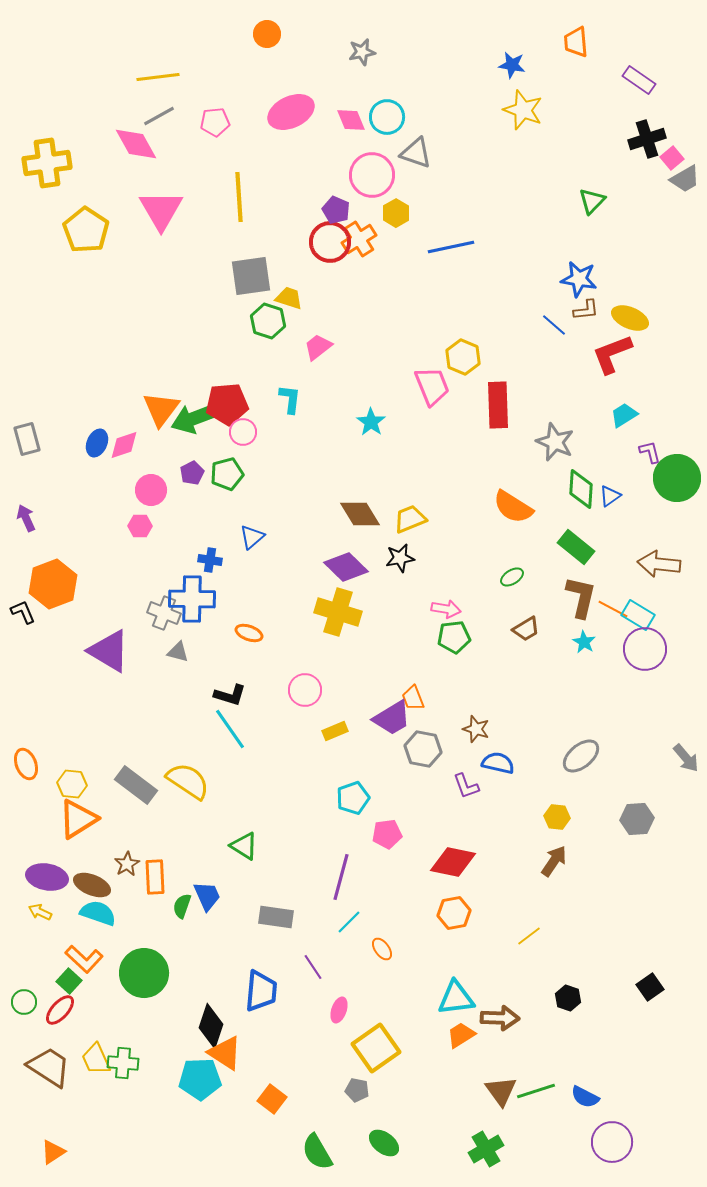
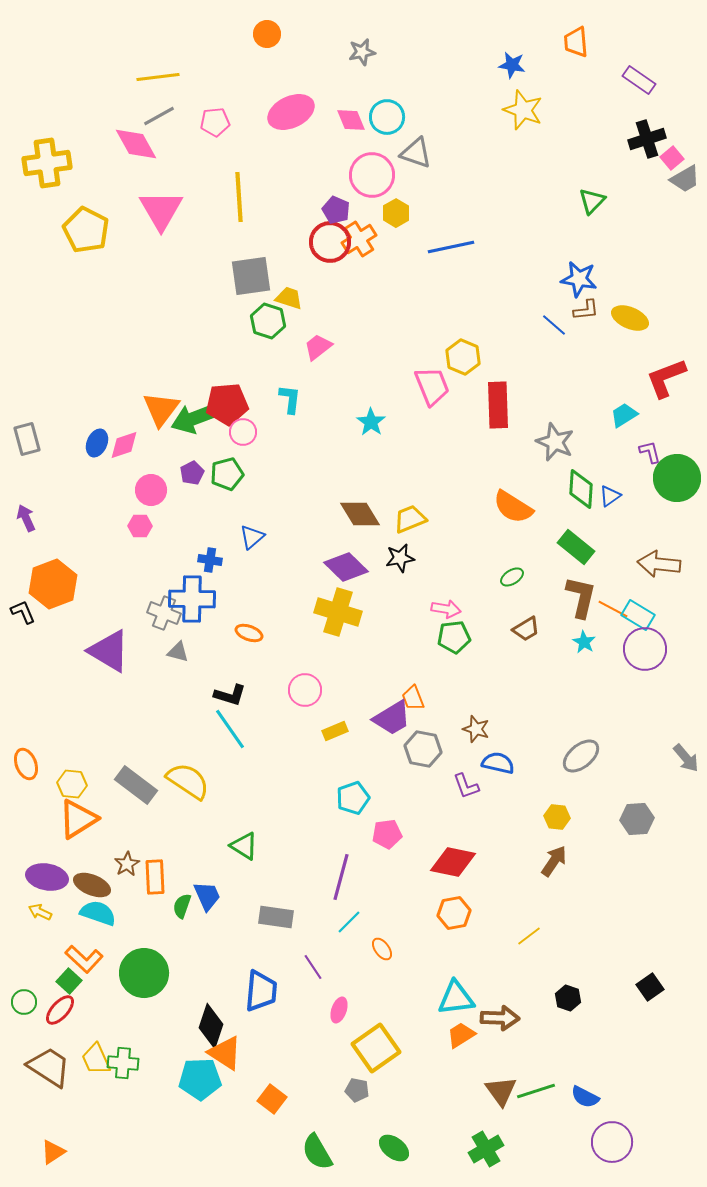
yellow pentagon at (86, 230): rotated 6 degrees counterclockwise
red L-shape at (612, 354): moved 54 px right, 24 px down
green ellipse at (384, 1143): moved 10 px right, 5 px down
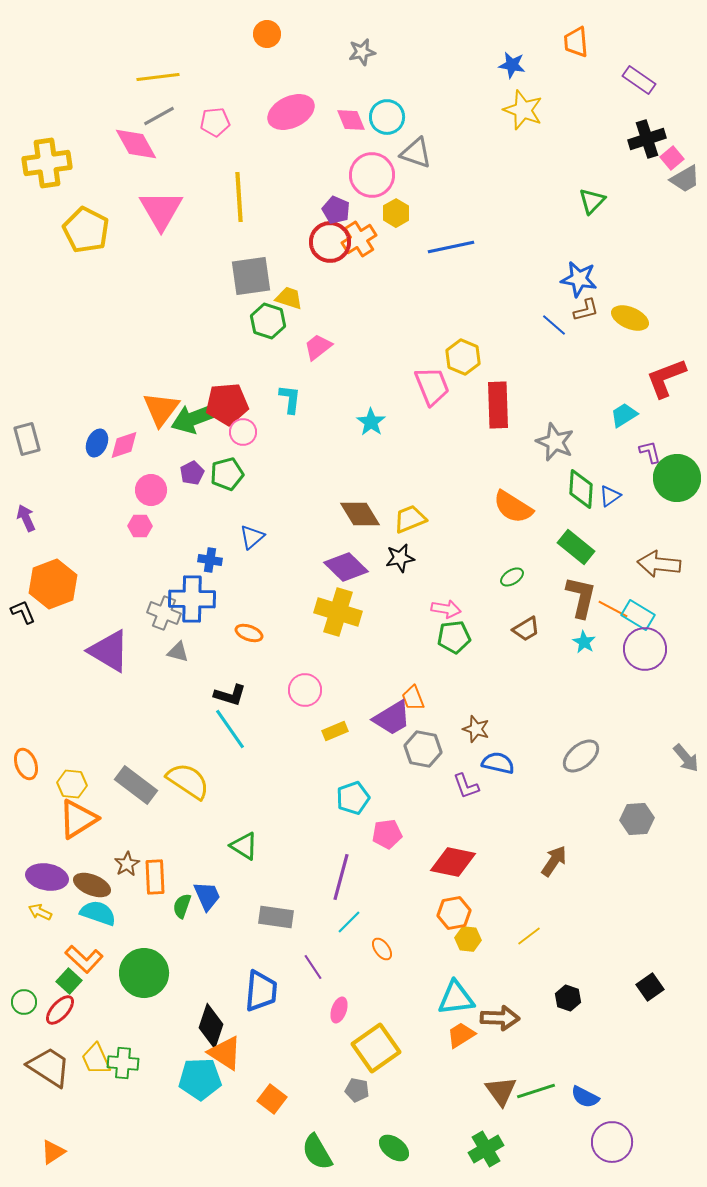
brown L-shape at (586, 310): rotated 8 degrees counterclockwise
yellow hexagon at (557, 817): moved 89 px left, 122 px down
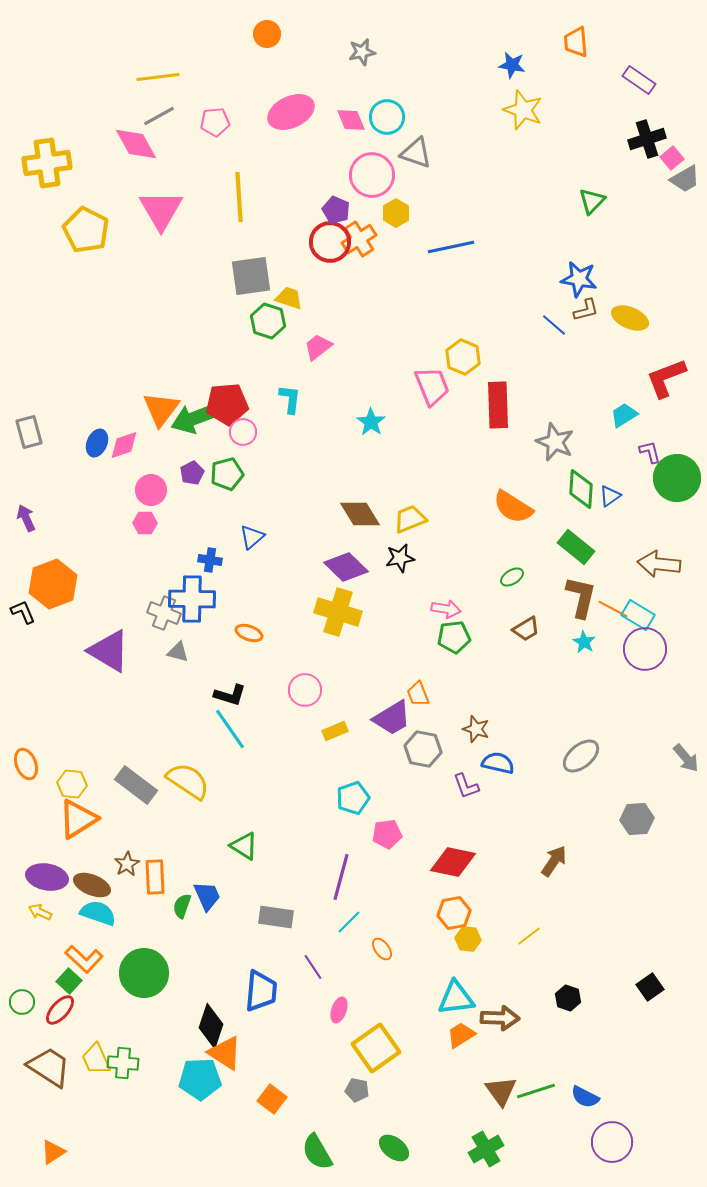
gray rectangle at (27, 439): moved 2 px right, 7 px up
pink hexagon at (140, 526): moved 5 px right, 3 px up
orange trapezoid at (413, 698): moved 5 px right, 4 px up
green circle at (24, 1002): moved 2 px left
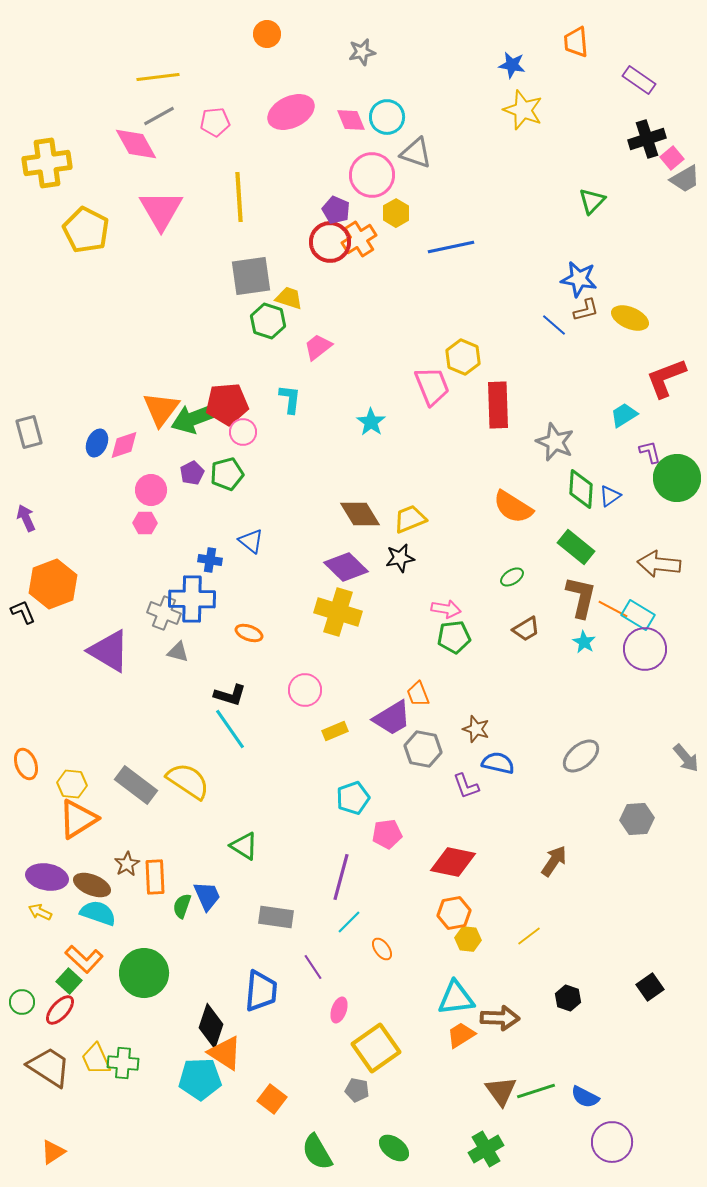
blue triangle at (252, 537): moved 1 px left, 4 px down; rotated 40 degrees counterclockwise
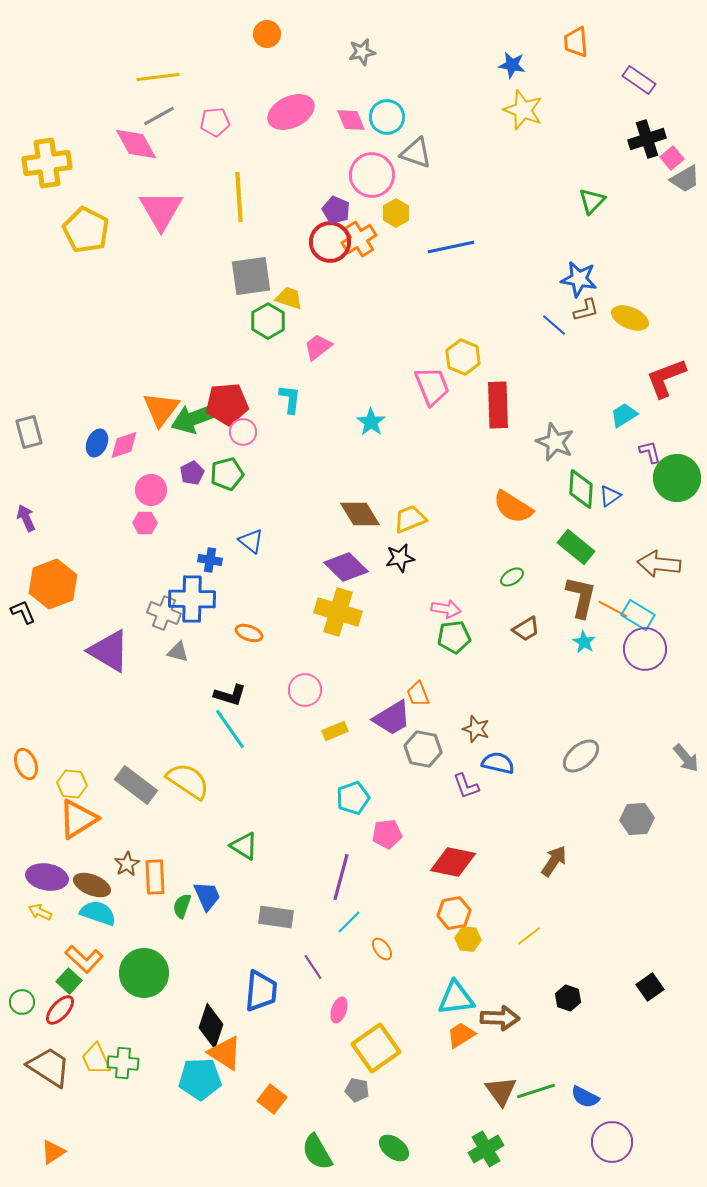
green hexagon at (268, 321): rotated 12 degrees clockwise
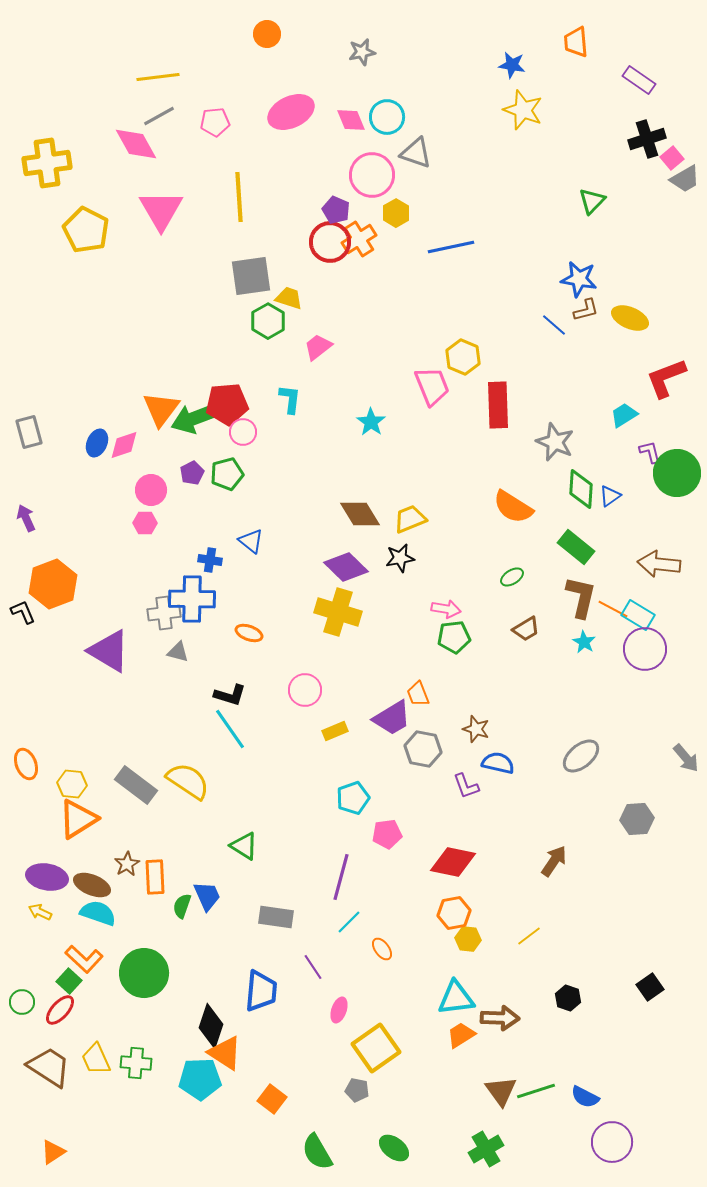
green circle at (677, 478): moved 5 px up
gray cross at (164, 613): rotated 28 degrees counterclockwise
green cross at (123, 1063): moved 13 px right
